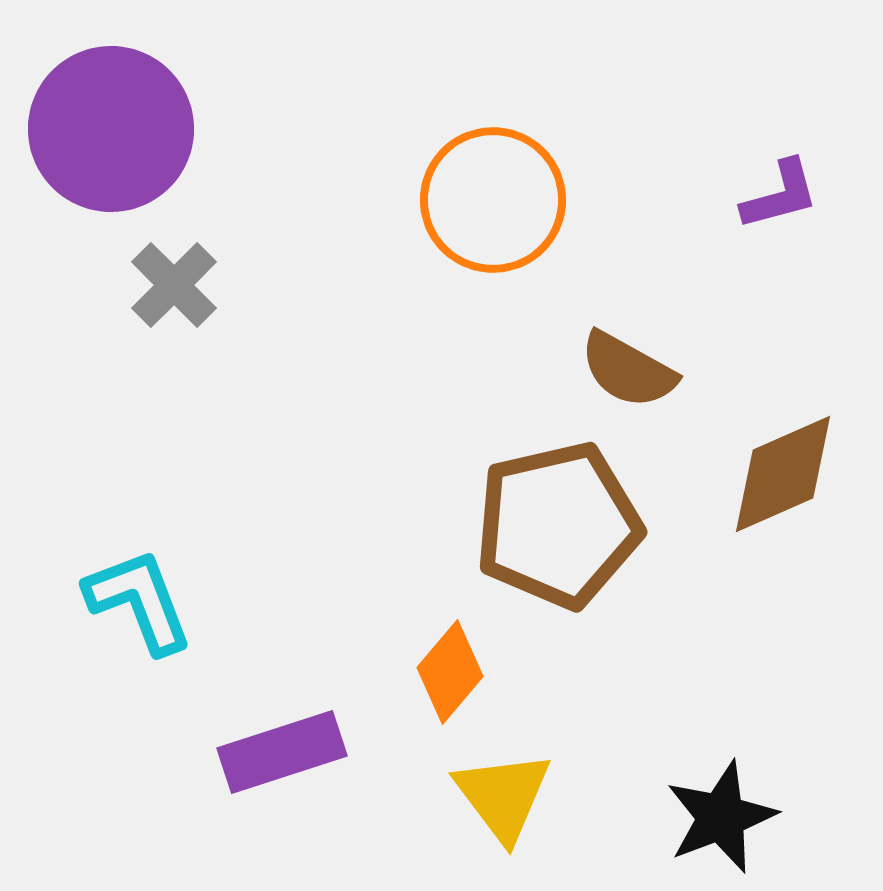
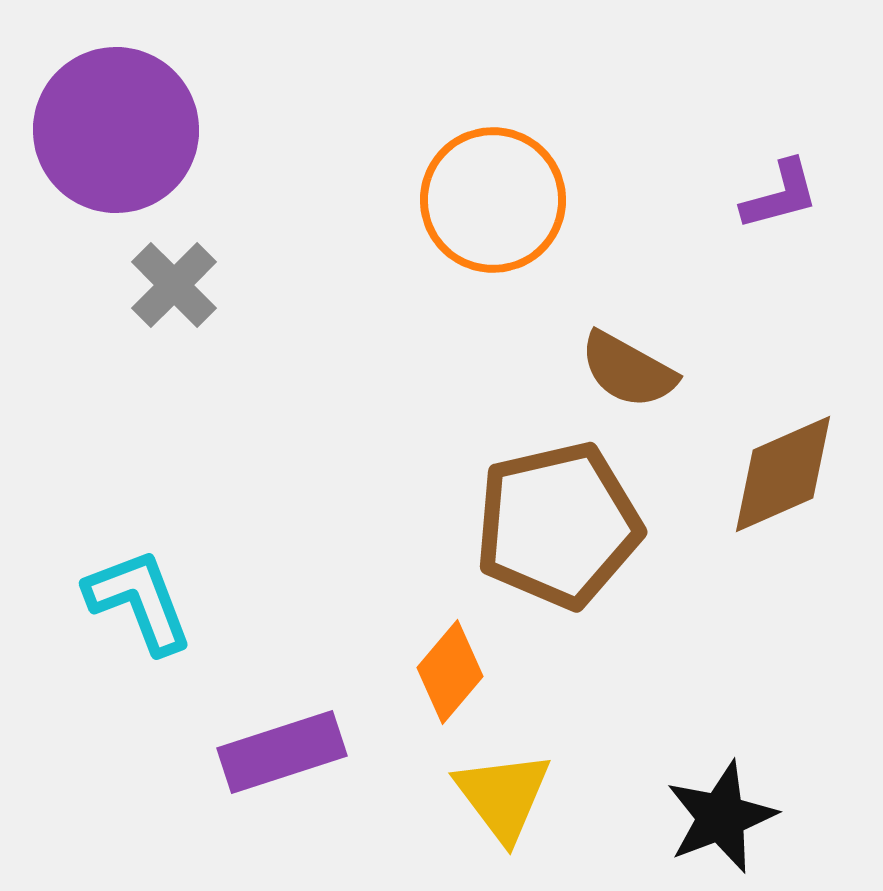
purple circle: moved 5 px right, 1 px down
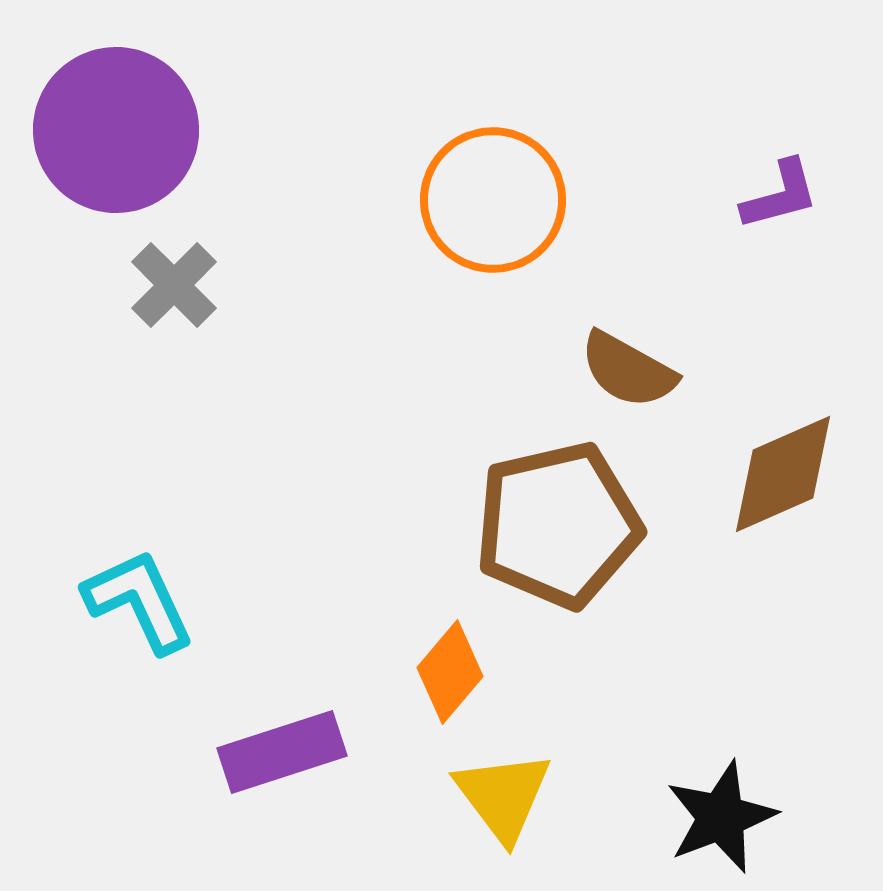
cyan L-shape: rotated 4 degrees counterclockwise
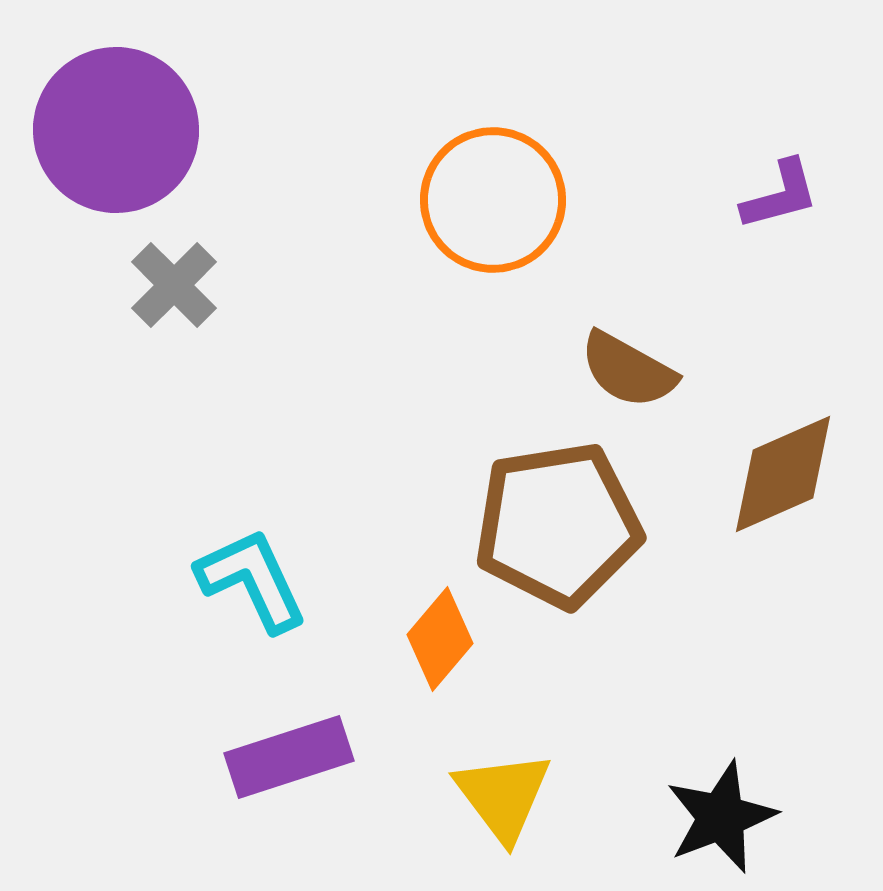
brown pentagon: rotated 4 degrees clockwise
cyan L-shape: moved 113 px right, 21 px up
orange diamond: moved 10 px left, 33 px up
purple rectangle: moved 7 px right, 5 px down
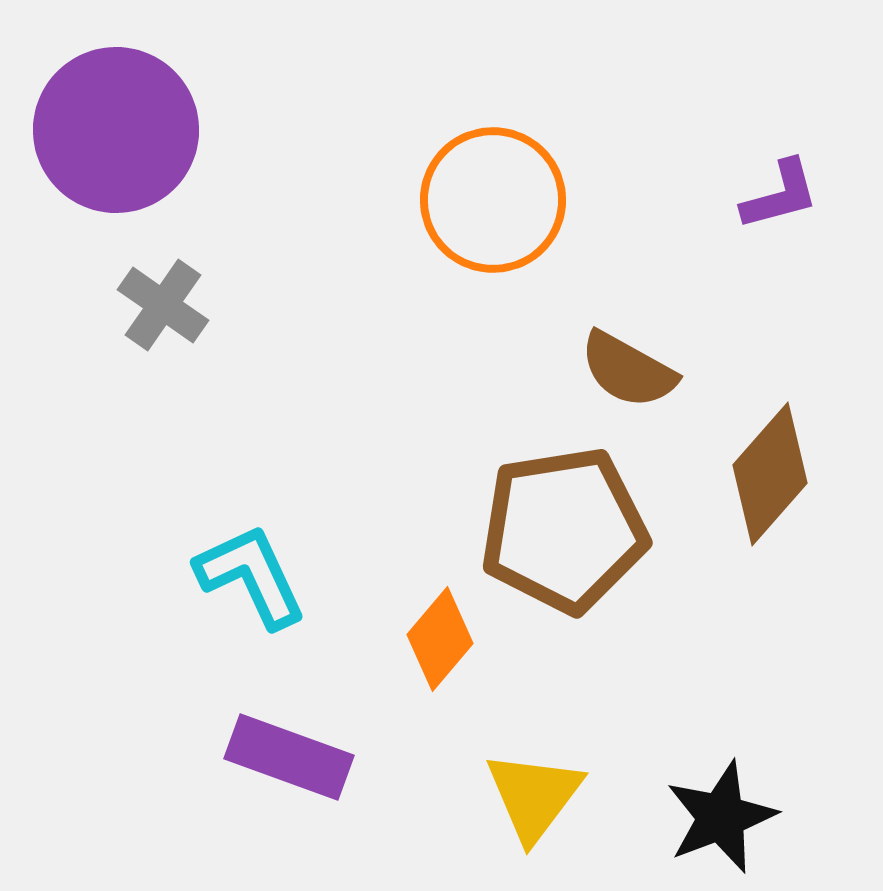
gray cross: moved 11 px left, 20 px down; rotated 10 degrees counterclockwise
brown diamond: moved 13 px left; rotated 25 degrees counterclockwise
brown pentagon: moved 6 px right, 5 px down
cyan L-shape: moved 1 px left, 4 px up
purple rectangle: rotated 38 degrees clockwise
yellow triangle: moved 31 px right; rotated 14 degrees clockwise
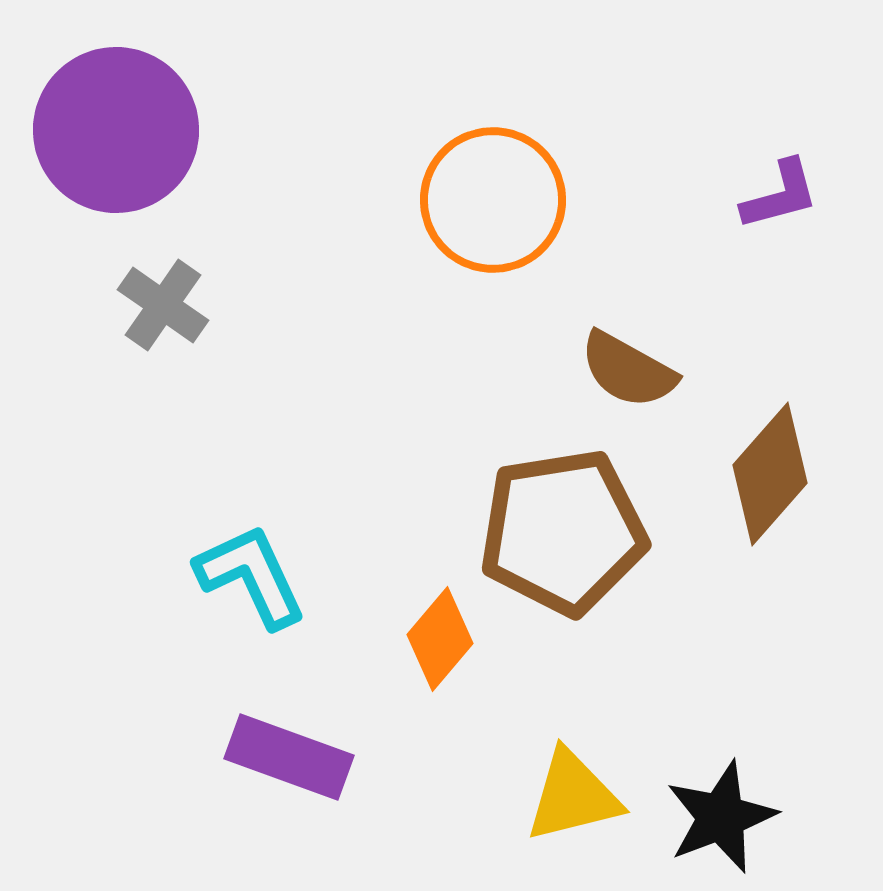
brown pentagon: moved 1 px left, 2 px down
yellow triangle: moved 39 px right; rotated 39 degrees clockwise
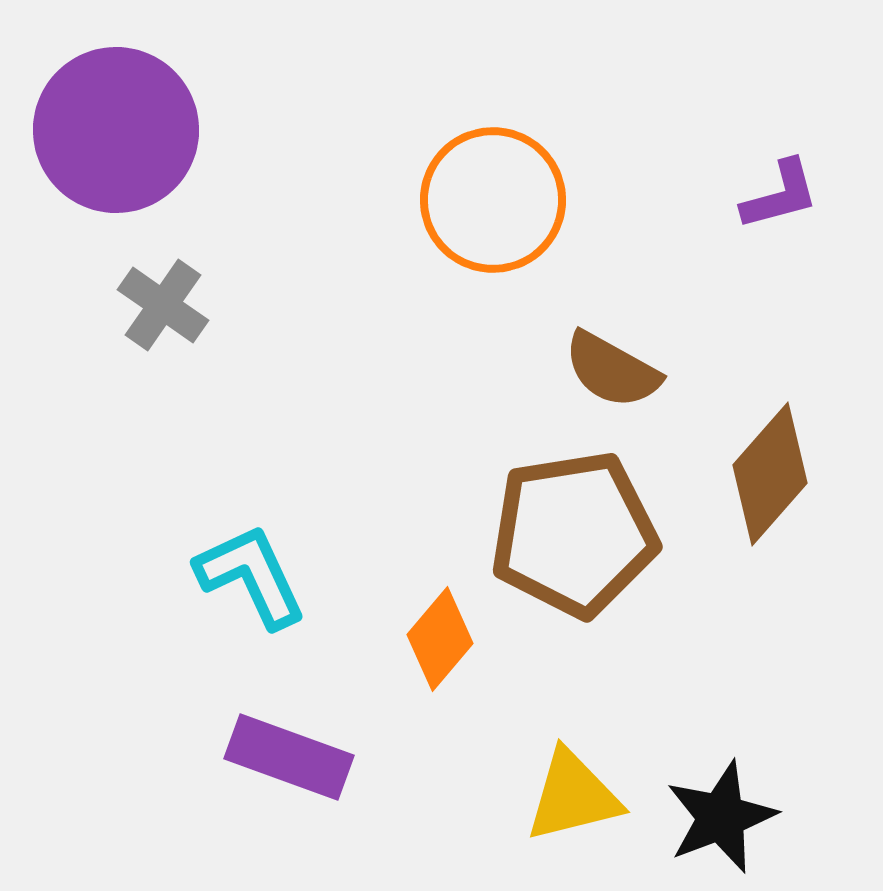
brown semicircle: moved 16 px left
brown pentagon: moved 11 px right, 2 px down
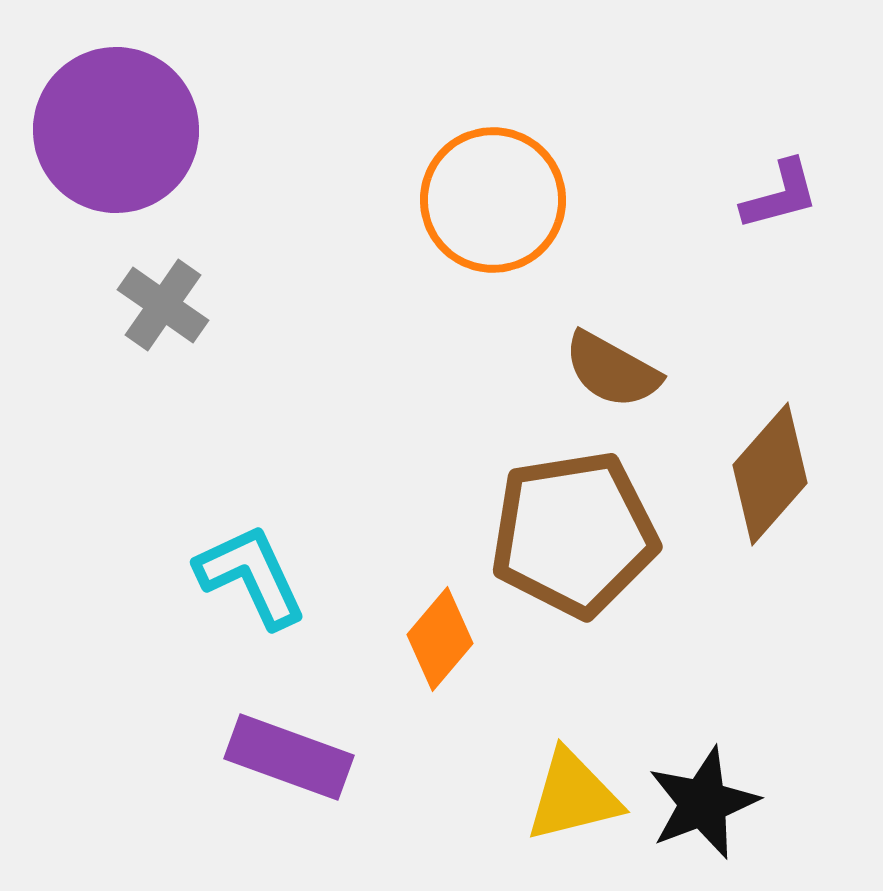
black star: moved 18 px left, 14 px up
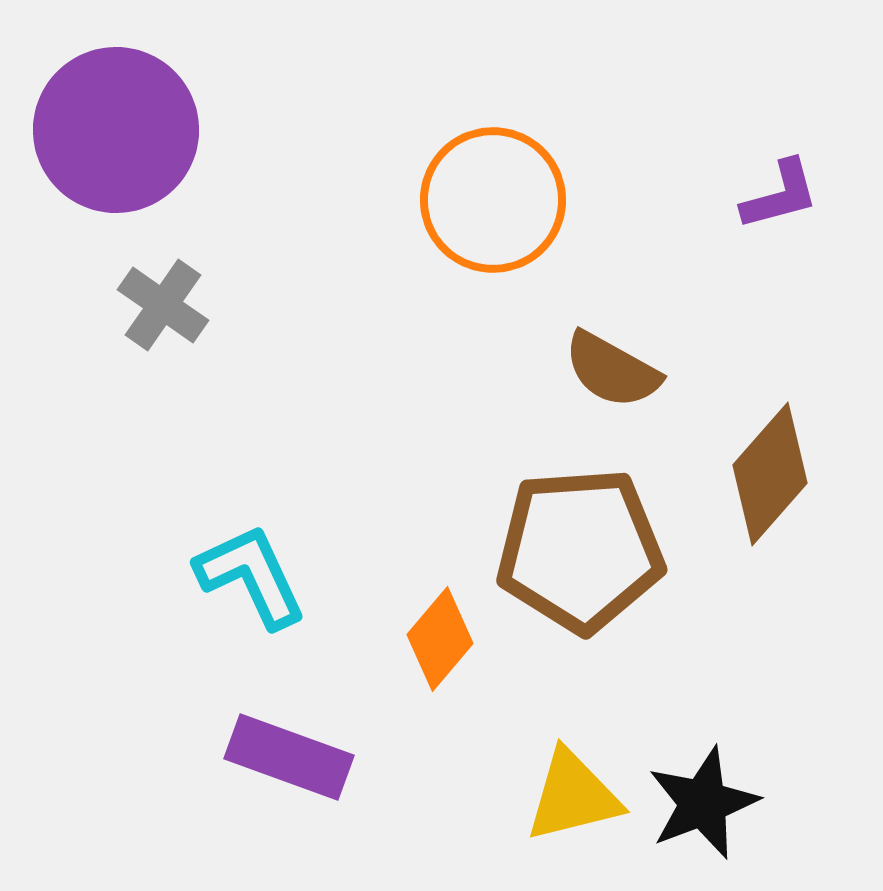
brown pentagon: moved 6 px right, 16 px down; rotated 5 degrees clockwise
